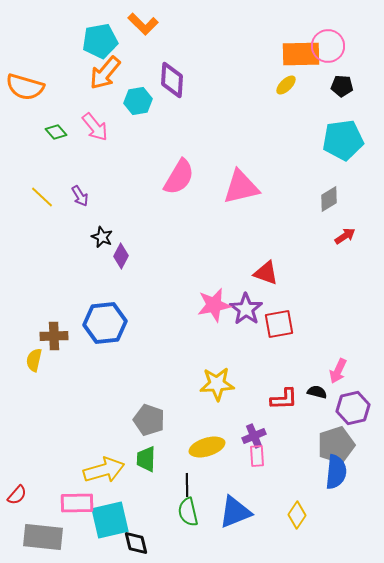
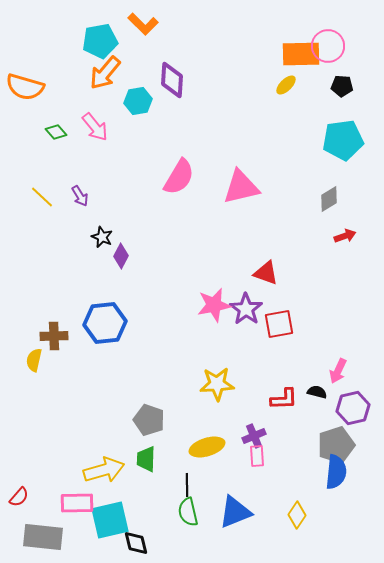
red arrow at (345, 236): rotated 15 degrees clockwise
red semicircle at (17, 495): moved 2 px right, 2 px down
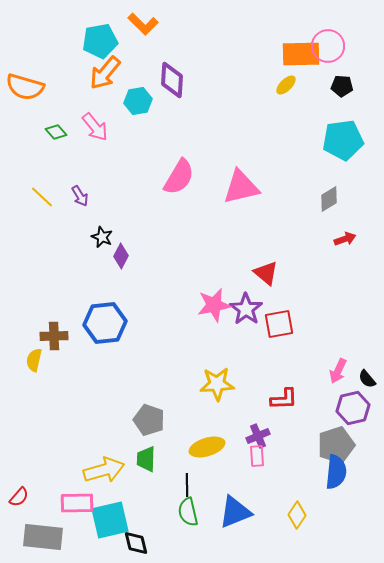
red arrow at (345, 236): moved 3 px down
red triangle at (266, 273): rotated 20 degrees clockwise
black semicircle at (317, 392): moved 50 px right, 13 px up; rotated 144 degrees counterclockwise
purple cross at (254, 436): moved 4 px right
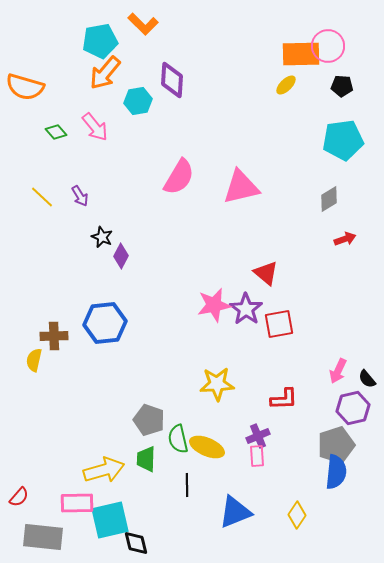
yellow ellipse at (207, 447): rotated 40 degrees clockwise
green semicircle at (188, 512): moved 10 px left, 73 px up
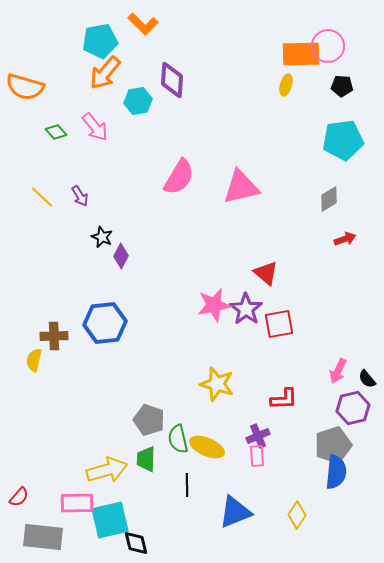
yellow ellipse at (286, 85): rotated 30 degrees counterclockwise
yellow star at (217, 384): rotated 20 degrees clockwise
gray pentagon at (336, 445): moved 3 px left
yellow arrow at (104, 470): moved 3 px right
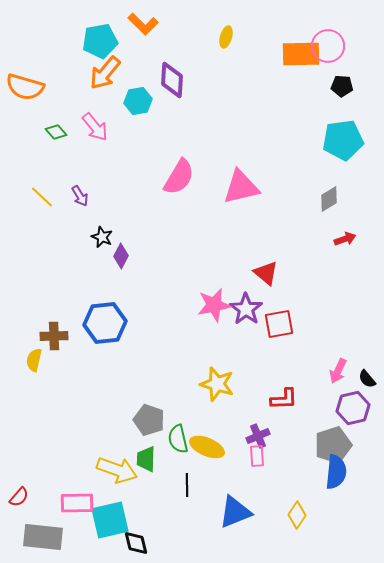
yellow ellipse at (286, 85): moved 60 px left, 48 px up
yellow arrow at (107, 470): moved 10 px right; rotated 36 degrees clockwise
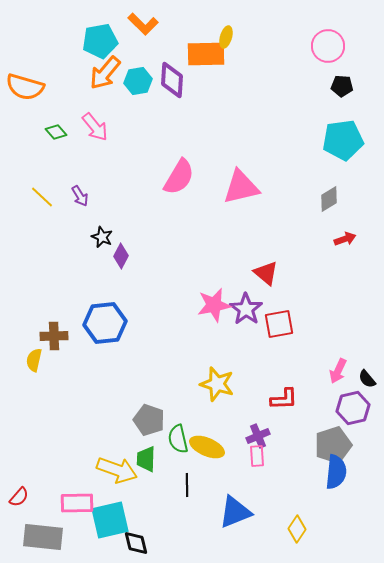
orange rectangle at (301, 54): moved 95 px left
cyan hexagon at (138, 101): moved 20 px up
yellow diamond at (297, 515): moved 14 px down
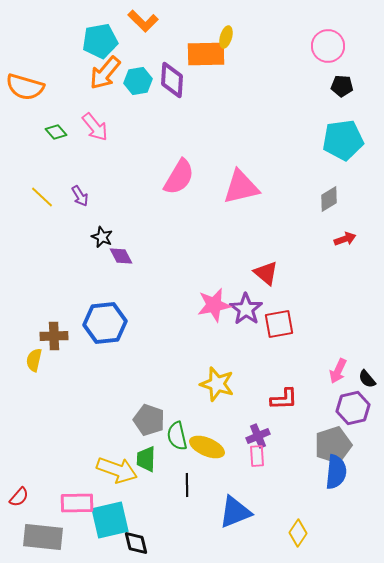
orange L-shape at (143, 24): moved 3 px up
purple diamond at (121, 256): rotated 55 degrees counterclockwise
green semicircle at (178, 439): moved 1 px left, 3 px up
yellow diamond at (297, 529): moved 1 px right, 4 px down
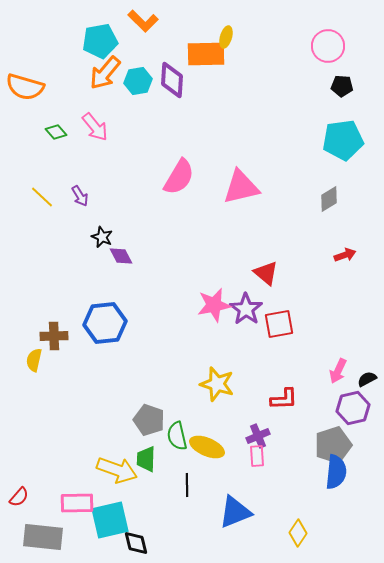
red arrow at (345, 239): moved 16 px down
black semicircle at (367, 379): rotated 102 degrees clockwise
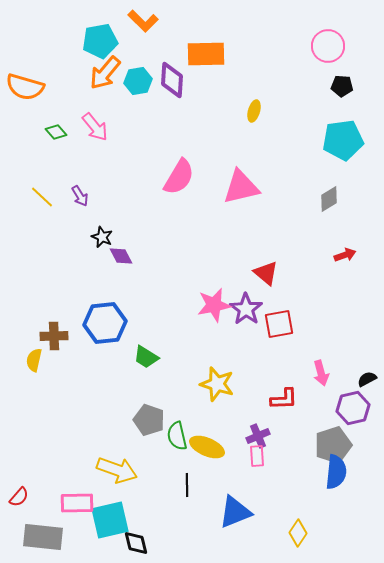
yellow ellipse at (226, 37): moved 28 px right, 74 px down
pink arrow at (338, 371): moved 17 px left, 2 px down; rotated 40 degrees counterclockwise
green trapezoid at (146, 459): moved 102 px up; rotated 60 degrees counterclockwise
